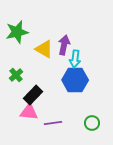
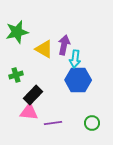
green cross: rotated 24 degrees clockwise
blue hexagon: moved 3 px right
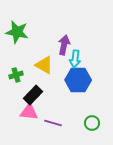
green star: rotated 25 degrees clockwise
yellow triangle: moved 16 px down
purple line: rotated 24 degrees clockwise
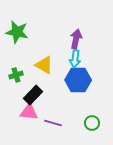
purple arrow: moved 12 px right, 6 px up
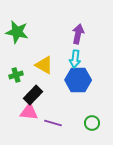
purple arrow: moved 2 px right, 5 px up
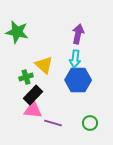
yellow triangle: rotated 12 degrees clockwise
green cross: moved 10 px right, 2 px down
pink triangle: moved 4 px right, 2 px up
green circle: moved 2 px left
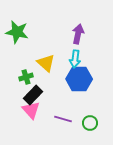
yellow triangle: moved 2 px right, 2 px up
blue hexagon: moved 1 px right, 1 px up
pink triangle: moved 2 px left; rotated 42 degrees clockwise
purple line: moved 10 px right, 4 px up
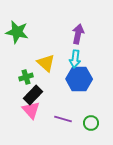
green circle: moved 1 px right
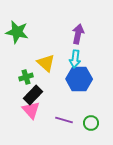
purple line: moved 1 px right, 1 px down
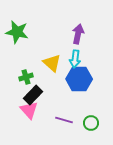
yellow triangle: moved 6 px right
pink triangle: moved 2 px left
